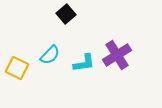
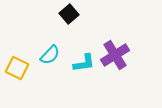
black square: moved 3 px right
purple cross: moved 2 px left
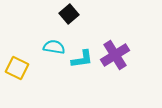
cyan semicircle: moved 4 px right, 8 px up; rotated 125 degrees counterclockwise
cyan L-shape: moved 2 px left, 4 px up
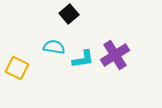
cyan L-shape: moved 1 px right
